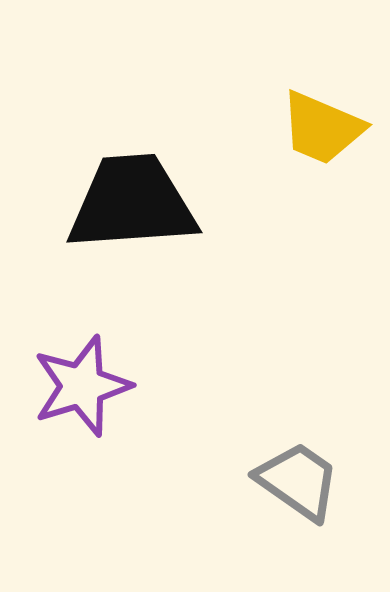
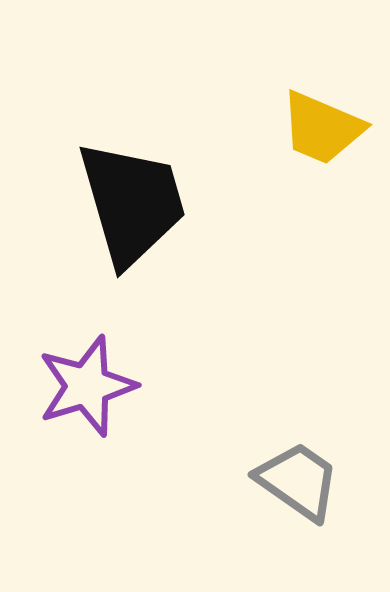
black trapezoid: rotated 78 degrees clockwise
purple star: moved 5 px right
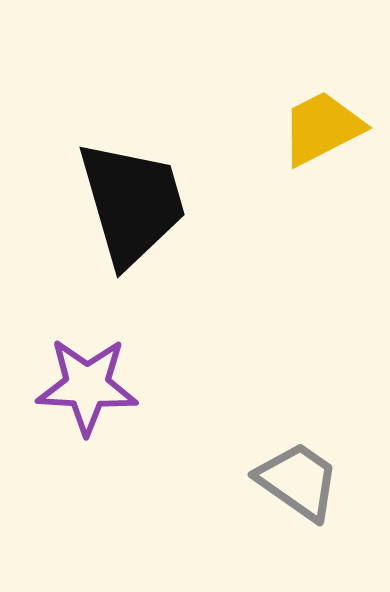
yellow trapezoid: rotated 130 degrees clockwise
purple star: rotated 20 degrees clockwise
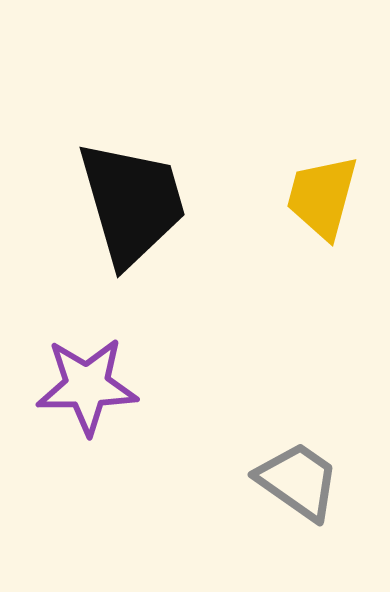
yellow trapezoid: moved 69 px down; rotated 48 degrees counterclockwise
purple star: rotated 4 degrees counterclockwise
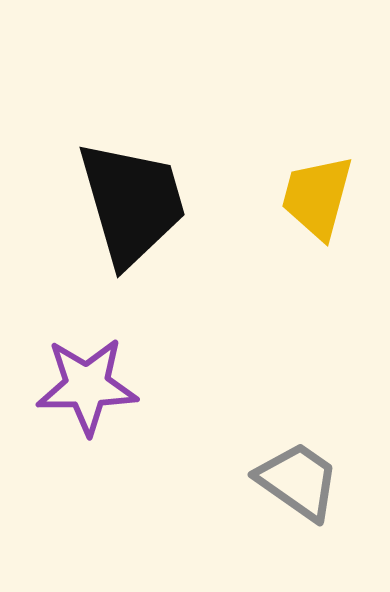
yellow trapezoid: moved 5 px left
